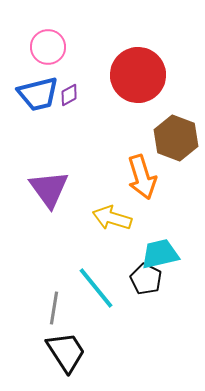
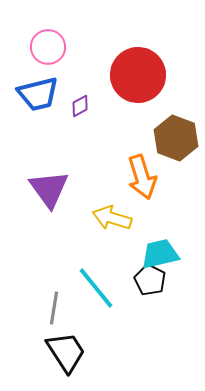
purple diamond: moved 11 px right, 11 px down
black pentagon: moved 4 px right, 1 px down
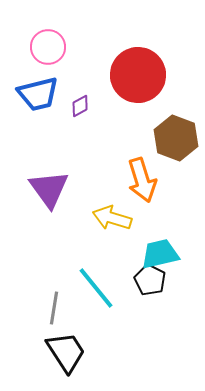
orange arrow: moved 3 px down
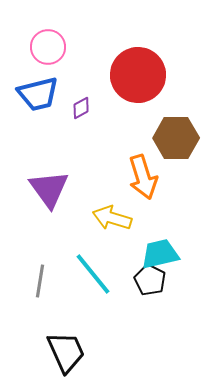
purple diamond: moved 1 px right, 2 px down
brown hexagon: rotated 21 degrees counterclockwise
orange arrow: moved 1 px right, 3 px up
cyan line: moved 3 px left, 14 px up
gray line: moved 14 px left, 27 px up
black trapezoid: rotated 9 degrees clockwise
